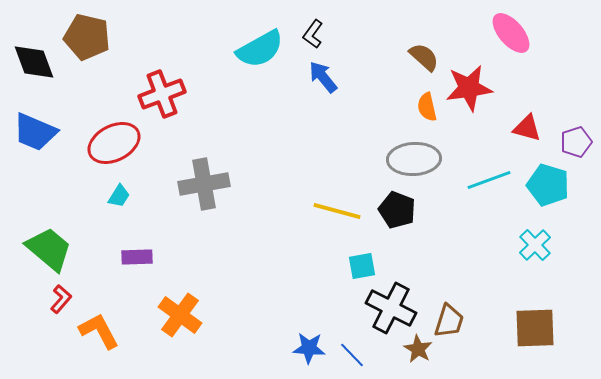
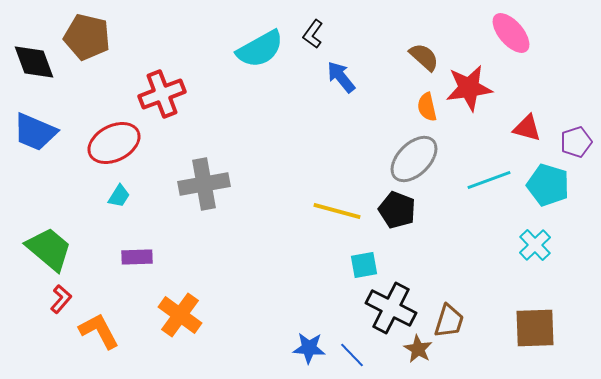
blue arrow: moved 18 px right
gray ellipse: rotated 42 degrees counterclockwise
cyan square: moved 2 px right, 1 px up
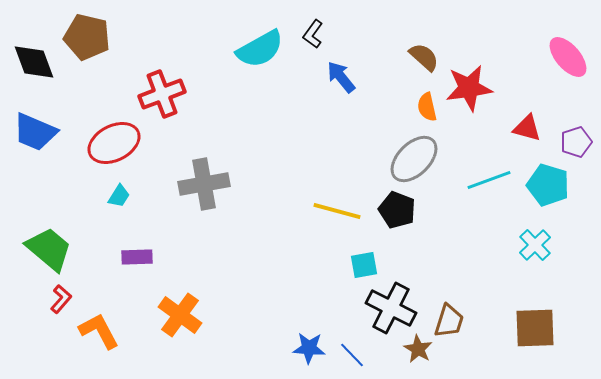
pink ellipse: moved 57 px right, 24 px down
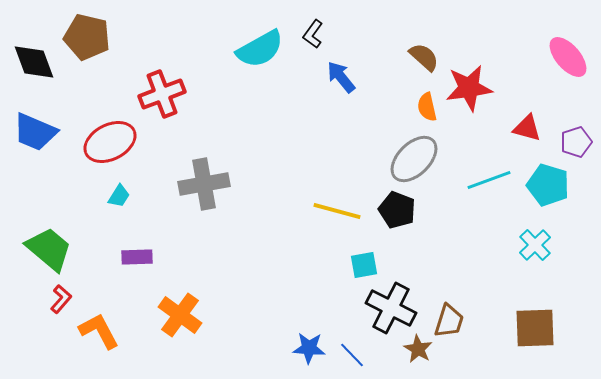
red ellipse: moved 4 px left, 1 px up
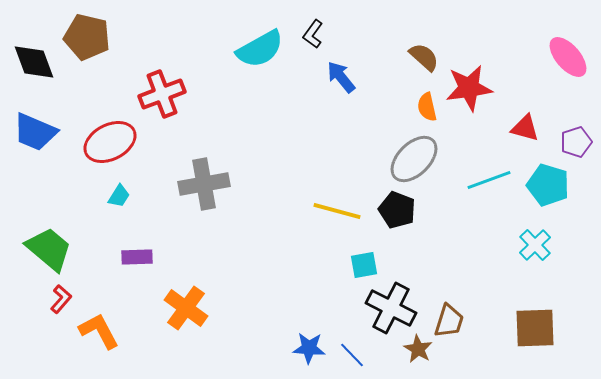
red triangle: moved 2 px left
orange cross: moved 6 px right, 7 px up
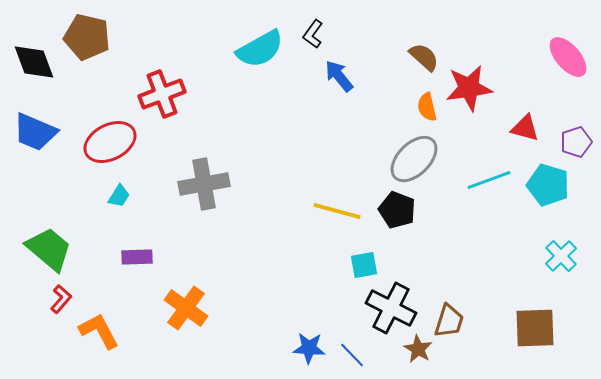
blue arrow: moved 2 px left, 1 px up
cyan cross: moved 26 px right, 11 px down
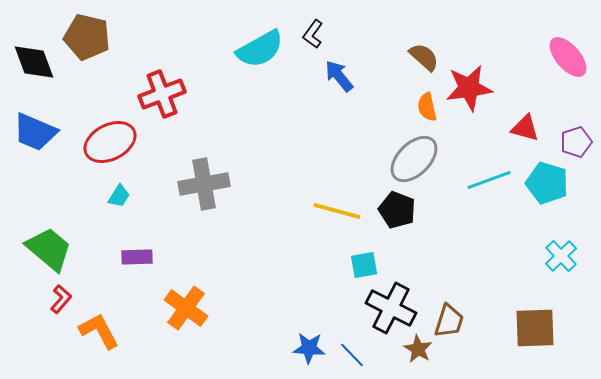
cyan pentagon: moved 1 px left, 2 px up
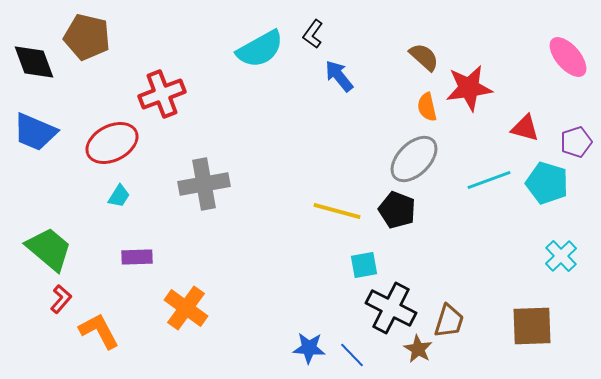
red ellipse: moved 2 px right, 1 px down
brown square: moved 3 px left, 2 px up
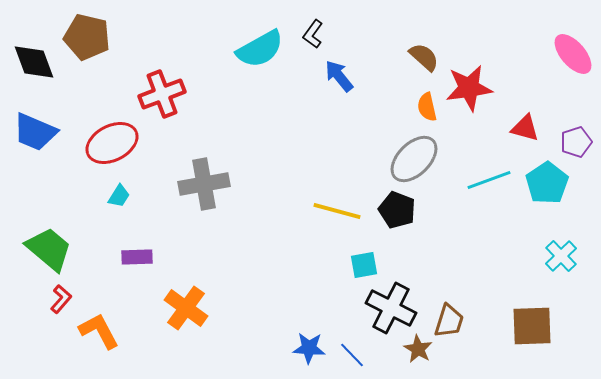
pink ellipse: moved 5 px right, 3 px up
cyan pentagon: rotated 21 degrees clockwise
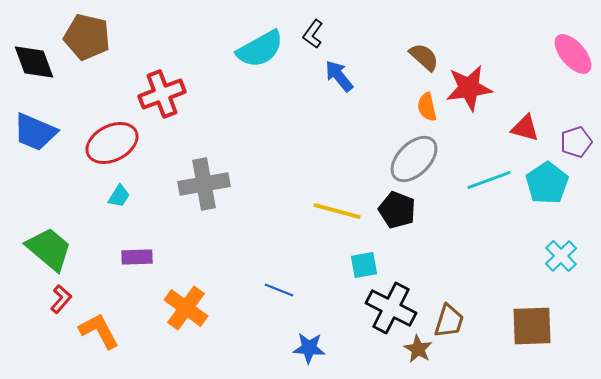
blue line: moved 73 px left, 65 px up; rotated 24 degrees counterclockwise
